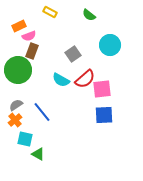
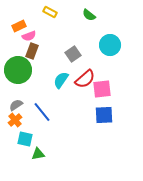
cyan semicircle: rotated 96 degrees clockwise
green triangle: rotated 40 degrees counterclockwise
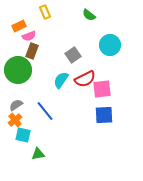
yellow rectangle: moved 5 px left; rotated 40 degrees clockwise
gray square: moved 1 px down
red semicircle: rotated 15 degrees clockwise
blue line: moved 3 px right, 1 px up
cyan square: moved 2 px left, 4 px up
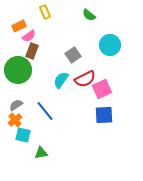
pink semicircle: rotated 16 degrees counterclockwise
pink square: rotated 18 degrees counterclockwise
green triangle: moved 3 px right, 1 px up
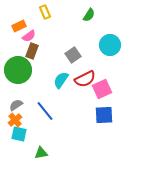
green semicircle: rotated 96 degrees counterclockwise
cyan square: moved 4 px left, 1 px up
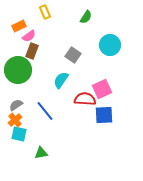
green semicircle: moved 3 px left, 2 px down
gray square: rotated 21 degrees counterclockwise
red semicircle: moved 20 px down; rotated 150 degrees counterclockwise
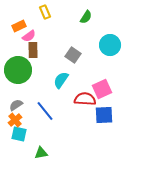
brown rectangle: moved 1 px right, 1 px up; rotated 21 degrees counterclockwise
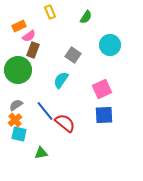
yellow rectangle: moved 5 px right
brown rectangle: rotated 21 degrees clockwise
red semicircle: moved 20 px left, 24 px down; rotated 35 degrees clockwise
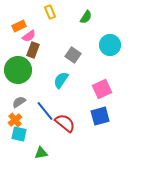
gray semicircle: moved 3 px right, 3 px up
blue square: moved 4 px left, 1 px down; rotated 12 degrees counterclockwise
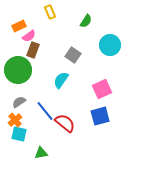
green semicircle: moved 4 px down
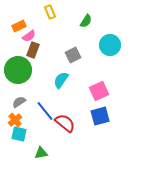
gray square: rotated 28 degrees clockwise
pink square: moved 3 px left, 2 px down
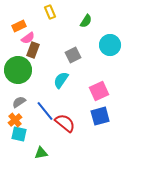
pink semicircle: moved 1 px left, 2 px down
